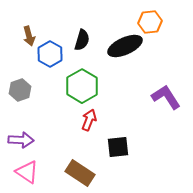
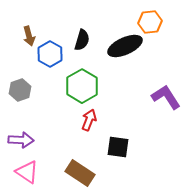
black square: rotated 15 degrees clockwise
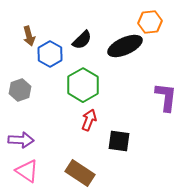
black semicircle: rotated 30 degrees clockwise
green hexagon: moved 1 px right, 1 px up
purple L-shape: rotated 40 degrees clockwise
black square: moved 1 px right, 6 px up
pink triangle: moved 1 px up
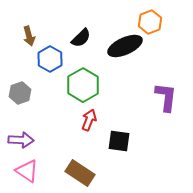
orange hexagon: rotated 15 degrees counterclockwise
black semicircle: moved 1 px left, 2 px up
blue hexagon: moved 5 px down
gray hexagon: moved 3 px down
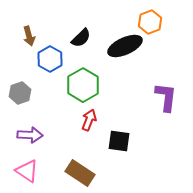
purple arrow: moved 9 px right, 5 px up
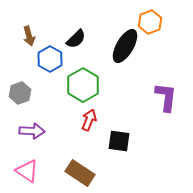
black semicircle: moved 5 px left, 1 px down
black ellipse: rotated 36 degrees counterclockwise
purple arrow: moved 2 px right, 4 px up
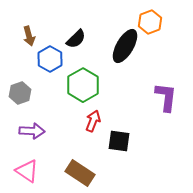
red arrow: moved 4 px right, 1 px down
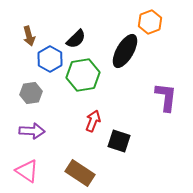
black ellipse: moved 5 px down
green hexagon: moved 10 px up; rotated 20 degrees clockwise
gray hexagon: moved 11 px right; rotated 10 degrees clockwise
black square: rotated 10 degrees clockwise
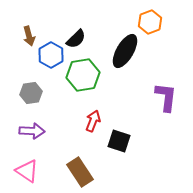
blue hexagon: moved 1 px right, 4 px up
brown rectangle: moved 1 px up; rotated 24 degrees clockwise
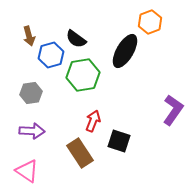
black semicircle: rotated 80 degrees clockwise
blue hexagon: rotated 15 degrees clockwise
purple L-shape: moved 7 px right, 13 px down; rotated 28 degrees clockwise
brown rectangle: moved 19 px up
